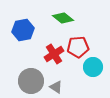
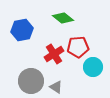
blue hexagon: moved 1 px left
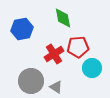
green diamond: rotated 40 degrees clockwise
blue hexagon: moved 1 px up
cyan circle: moved 1 px left, 1 px down
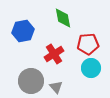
blue hexagon: moved 1 px right, 2 px down
red pentagon: moved 10 px right, 3 px up
cyan circle: moved 1 px left
gray triangle: rotated 16 degrees clockwise
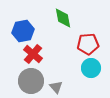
red cross: moved 21 px left; rotated 18 degrees counterclockwise
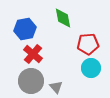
blue hexagon: moved 2 px right, 2 px up
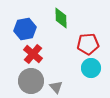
green diamond: moved 2 px left; rotated 10 degrees clockwise
